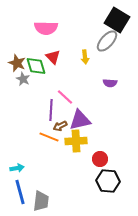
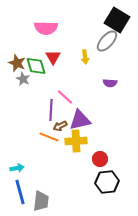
red triangle: rotated 14 degrees clockwise
black hexagon: moved 1 px left, 1 px down; rotated 10 degrees counterclockwise
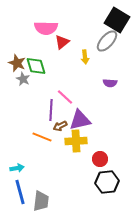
red triangle: moved 9 px right, 15 px up; rotated 21 degrees clockwise
orange line: moved 7 px left
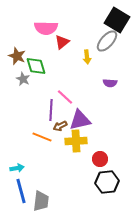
yellow arrow: moved 2 px right
brown star: moved 7 px up
blue line: moved 1 px right, 1 px up
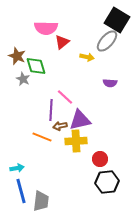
yellow arrow: rotated 72 degrees counterclockwise
brown arrow: rotated 16 degrees clockwise
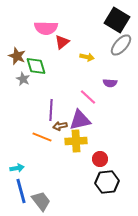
gray ellipse: moved 14 px right, 4 px down
pink line: moved 23 px right
gray trapezoid: rotated 45 degrees counterclockwise
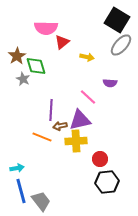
brown star: rotated 18 degrees clockwise
